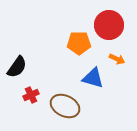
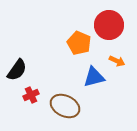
orange pentagon: rotated 25 degrees clockwise
orange arrow: moved 2 px down
black semicircle: moved 3 px down
blue triangle: moved 1 px right, 1 px up; rotated 30 degrees counterclockwise
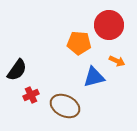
orange pentagon: rotated 20 degrees counterclockwise
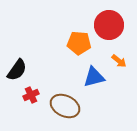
orange arrow: moved 2 px right; rotated 14 degrees clockwise
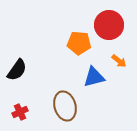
red cross: moved 11 px left, 17 px down
brown ellipse: rotated 48 degrees clockwise
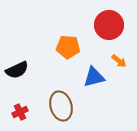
orange pentagon: moved 11 px left, 4 px down
black semicircle: rotated 30 degrees clockwise
brown ellipse: moved 4 px left
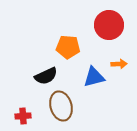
orange arrow: moved 3 px down; rotated 42 degrees counterclockwise
black semicircle: moved 29 px right, 6 px down
red cross: moved 3 px right, 4 px down; rotated 21 degrees clockwise
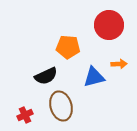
red cross: moved 2 px right, 1 px up; rotated 21 degrees counterclockwise
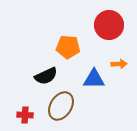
blue triangle: moved 2 px down; rotated 15 degrees clockwise
brown ellipse: rotated 48 degrees clockwise
red cross: rotated 28 degrees clockwise
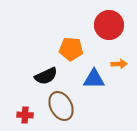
orange pentagon: moved 3 px right, 2 px down
brown ellipse: rotated 60 degrees counterclockwise
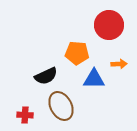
orange pentagon: moved 6 px right, 4 px down
